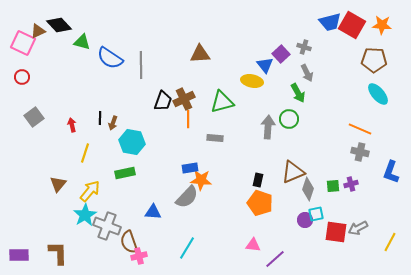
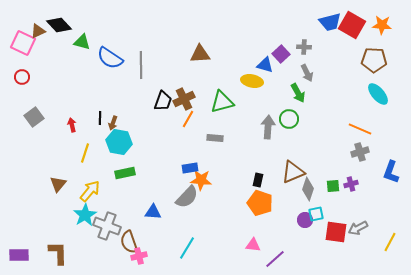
gray cross at (304, 47): rotated 16 degrees counterclockwise
blue triangle at (265, 65): rotated 36 degrees counterclockwise
orange line at (188, 119): rotated 30 degrees clockwise
cyan hexagon at (132, 142): moved 13 px left
gray cross at (360, 152): rotated 30 degrees counterclockwise
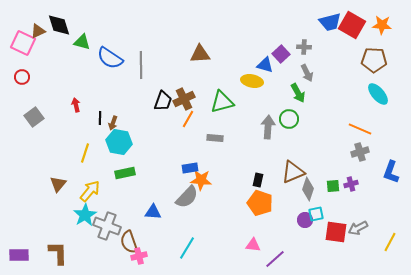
black diamond at (59, 25): rotated 25 degrees clockwise
red arrow at (72, 125): moved 4 px right, 20 px up
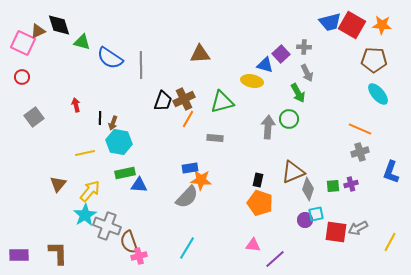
yellow line at (85, 153): rotated 60 degrees clockwise
blue triangle at (153, 212): moved 14 px left, 27 px up
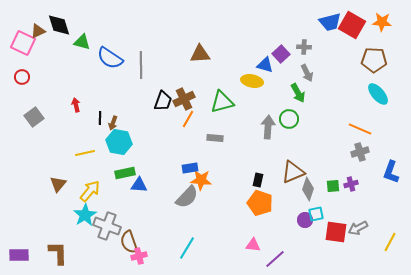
orange star at (382, 25): moved 3 px up
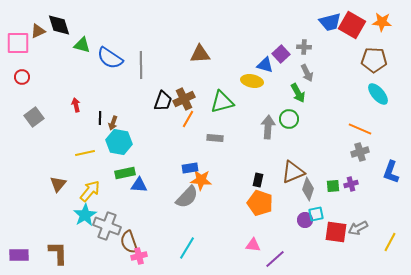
green triangle at (82, 42): moved 3 px down
pink square at (23, 43): moved 5 px left; rotated 25 degrees counterclockwise
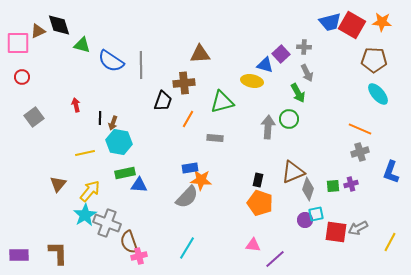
blue semicircle at (110, 58): moved 1 px right, 3 px down
brown cross at (184, 99): moved 16 px up; rotated 20 degrees clockwise
gray cross at (107, 226): moved 3 px up
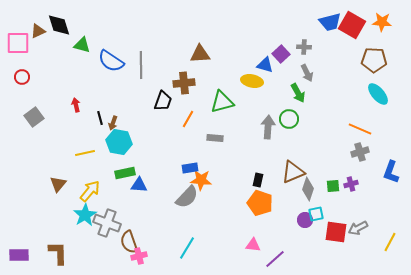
black line at (100, 118): rotated 16 degrees counterclockwise
